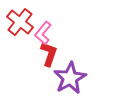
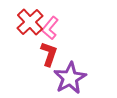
red cross: moved 10 px right; rotated 8 degrees clockwise
pink L-shape: moved 7 px right, 5 px up
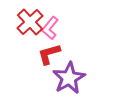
red L-shape: rotated 125 degrees counterclockwise
purple star: moved 1 px left
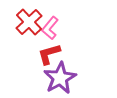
red cross: moved 1 px left
purple star: moved 9 px left
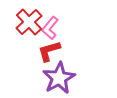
red L-shape: moved 3 px up
purple star: moved 1 px left
